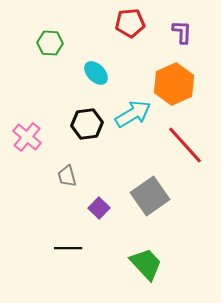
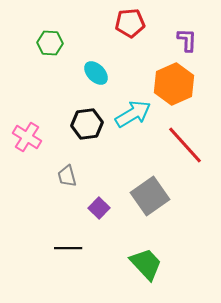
purple L-shape: moved 5 px right, 8 px down
pink cross: rotated 8 degrees counterclockwise
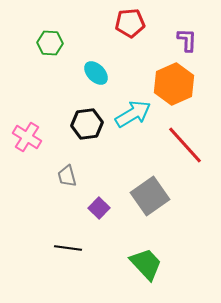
black line: rotated 8 degrees clockwise
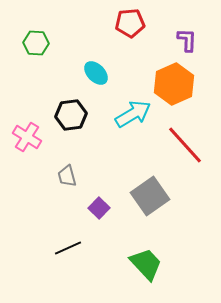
green hexagon: moved 14 px left
black hexagon: moved 16 px left, 9 px up
black line: rotated 32 degrees counterclockwise
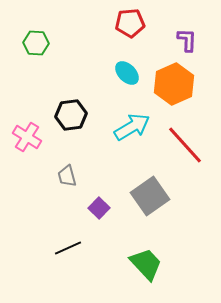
cyan ellipse: moved 31 px right
cyan arrow: moved 1 px left, 13 px down
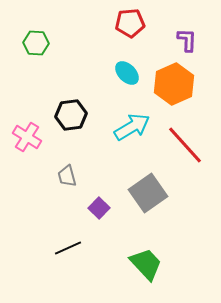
gray square: moved 2 px left, 3 px up
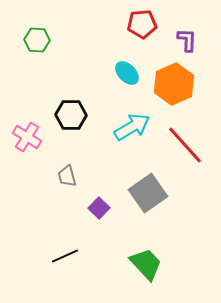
red pentagon: moved 12 px right, 1 px down
green hexagon: moved 1 px right, 3 px up
black hexagon: rotated 8 degrees clockwise
black line: moved 3 px left, 8 px down
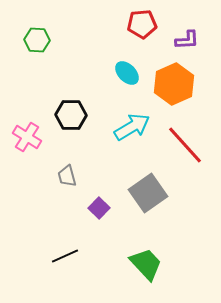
purple L-shape: rotated 85 degrees clockwise
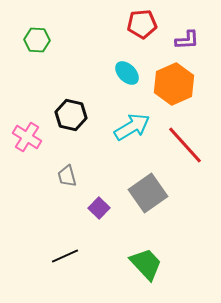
black hexagon: rotated 12 degrees clockwise
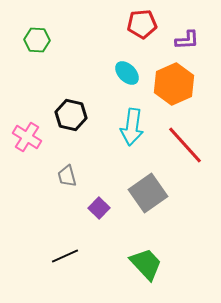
cyan arrow: rotated 129 degrees clockwise
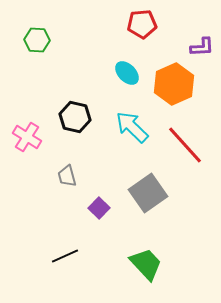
purple L-shape: moved 15 px right, 7 px down
black hexagon: moved 4 px right, 2 px down
cyan arrow: rotated 126 degrees clockwise
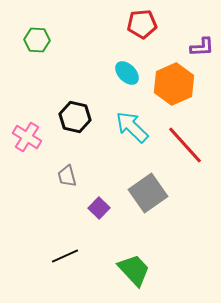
green trapezoid: moved 12 px left, 6 px down
